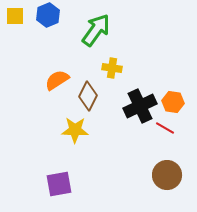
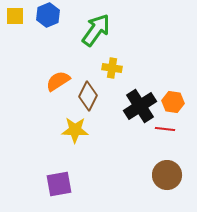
orange semicircle: moved 1 px right, 1 px down
black cross: rotated 8 degrees counterclockwise
red line: moved 1 px down; rotated 24 degrees counterclockwise
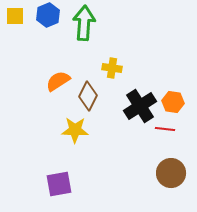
green arrow: moved 12 px left, 7 px up; rotated 32 degrees counterclockwise
brown circle: moved 4 px right, 2 px up
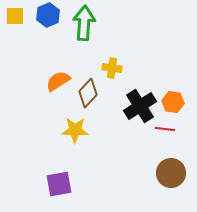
brown diamond: moved 3 px up; rotated 16 degrees clockwise
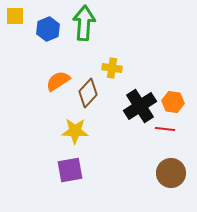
blue hexagon: moved 14 px down
yellow star: moved 1 px down
purple square: moved 11 px right, 14 px up
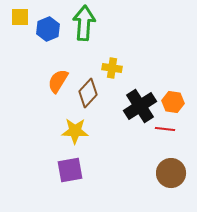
yellow square: moved 5 px right, 1 px down
orange semicircle: rotated 25 degrees counterclockwise
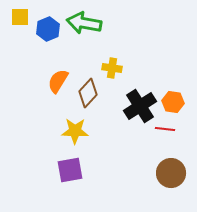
green arrow: rotated 84 degrees counterclockwise
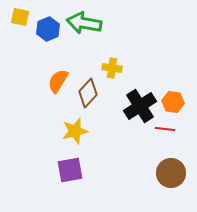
yellow square: rotated 12 degrees clockwise
yellow star: rotated 16 degrees counterclockwise
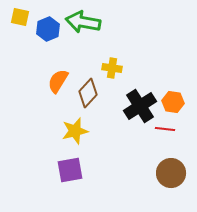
green arrow: moved 1 px left, 1 px up
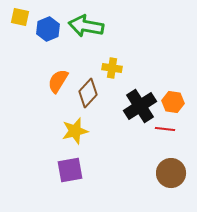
green arrow: moved 3 px right, 4 px down
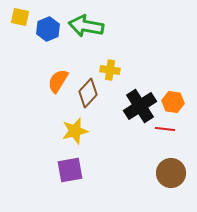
yellow cross: moved 2 px left, 2 px down
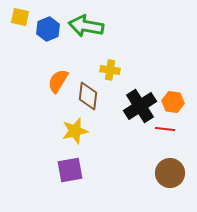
brown diamond: moved 3 px down; rotated 36 degrees counterclockwise
brown circle: moved 1 px left
